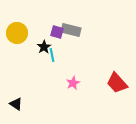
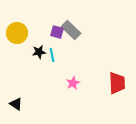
gray rectangle: rotated 30 degrees clockwise
black star: moved 5 px left, 5 px down; rotated 24 degrees clockwise
red trapezoid: rotated 140 degrees counterclockwise
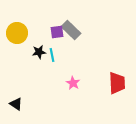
purple square: rotated 24 degrees counterclockwise
pink star: rotated 16 degrees counterclockwise
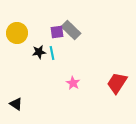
cyan line: moved 2 px up
red trapezoid: rotated 145 degrees counterclockwise
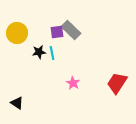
black triangle: moved 1 px right, 1 px up
